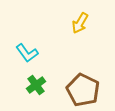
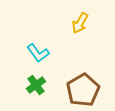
cyan L-shape: moved 11 px right
brown pentagon: rotated 16 degrees clockwise
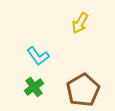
cyan L-shape: moved 3 px down
green cross: moved 2 px left, 2 px down
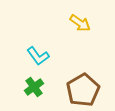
yellow arrow: rotated 85 degrees counterclockwise
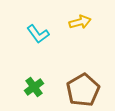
yellow arrow: moved 1 px up; rotated 50 degrees counterclockwise
cyan L-shape: moved 22 px up
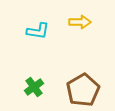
yellow arrow: rotated 15 degrees clockwise
cyan L-shape: moved 3 px up; rotated 45 degrees counterclockwise
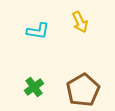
yellow arrow: rotated 65 degrees clockwise
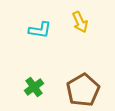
cyan L-shape: moved 2 px right, 1 px up
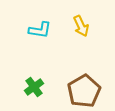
yellow arrow: moved 1 px right, 4 px down
brown pentagon: moved 1 px right, 1 px down
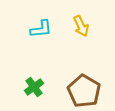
cyan L-shape: moved 1 px right, 1 px up; rotated 15 degrees counterclockwise
brown pentagon: rotated 12 degrees counterclockwise
